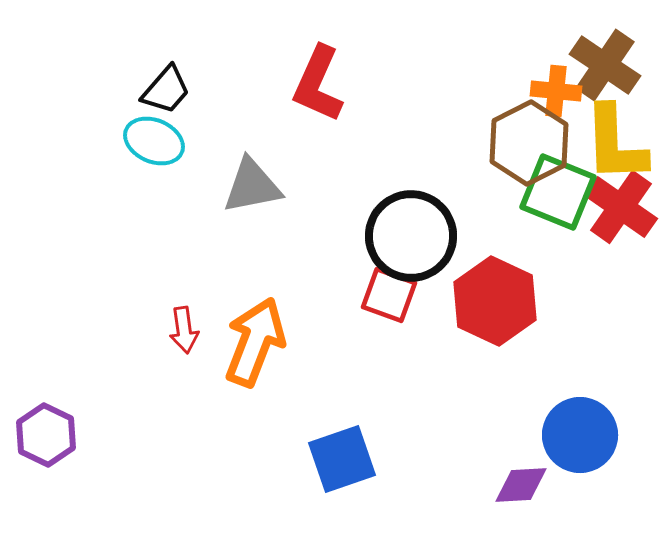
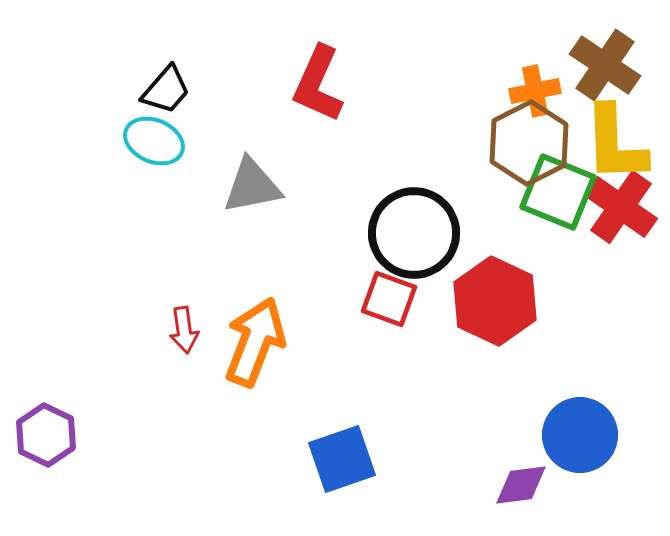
orange cross: moved 21 px left; rotated 18 degrees counterclockwise
black circle: moved 3 px right, 3 px up
red square: moved 4 px down
purple diamond: rotated 4 degrees counterclockwise
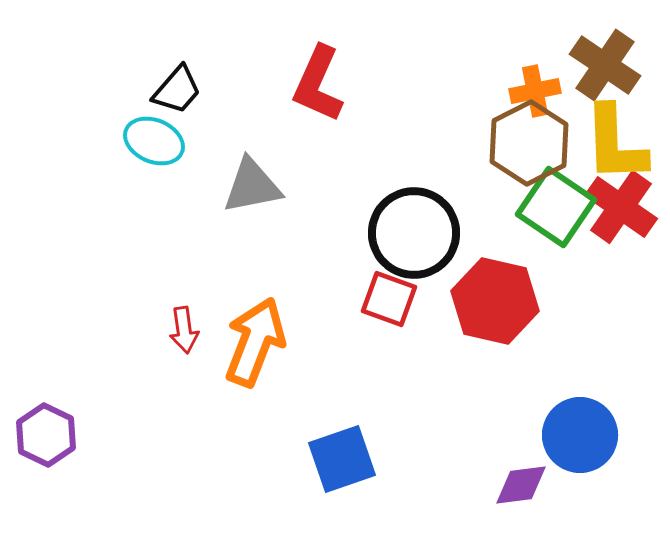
black trapezoid: moved 11 px right
green square: moved 2 px left, 15 px down; rotated 12 degrees clockwise
red hexagon: rotated 12 degrees counterclockwise
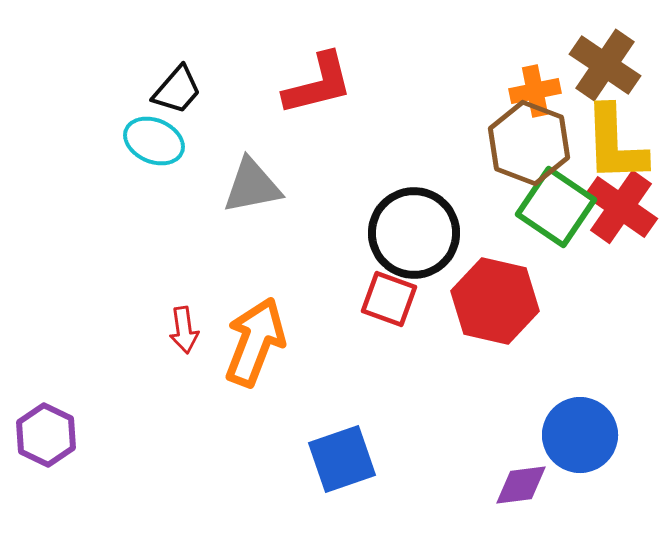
red L-shape: rotated 128 degrees counterclockwise
brown hexagon: rotated 12 degrees counterclockwise
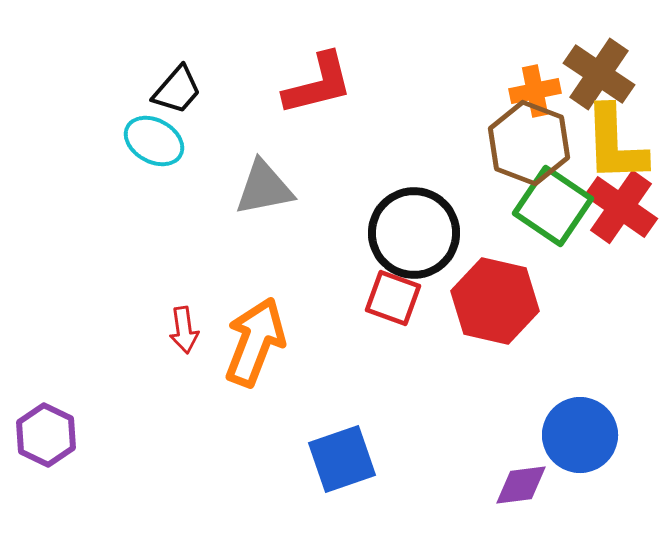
brown cross: moved 6 px left, 9 px down
cyan ellipse: rotated 6 degrees clockwise
gray triangle: moved 12 px right, 2 px down
green square: moved 3 px left, 1 px up
red square: moved 4 px right, 1 px up
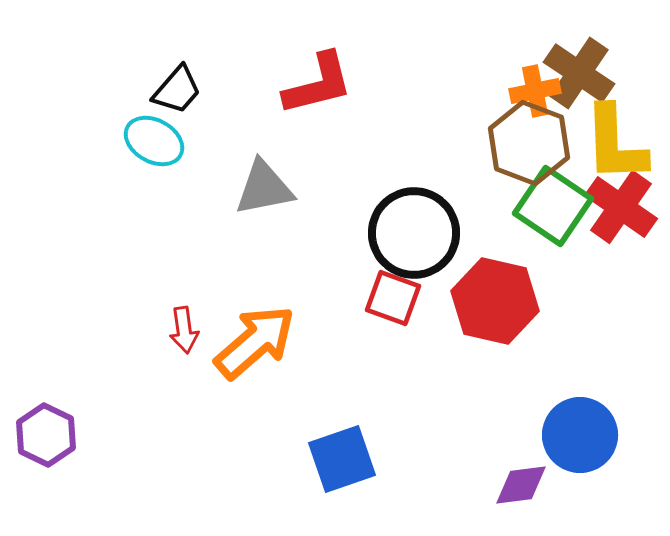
brown cross: moved 20 px left, 1 px up
orange arrow: rotated 28 degrees clockwise
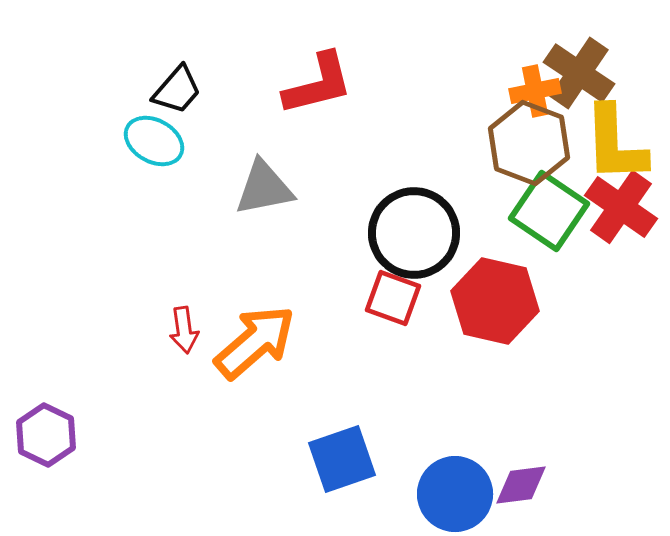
green square: moved 4 px left, 5 px down
blue circle: moved 125 px left, 59 px down
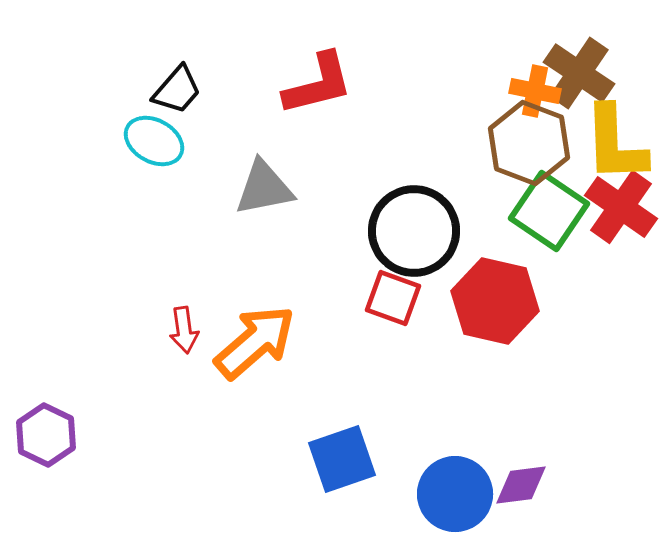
orange cross: rotated 24 degrees clockwise
black circle: moved 2 px up
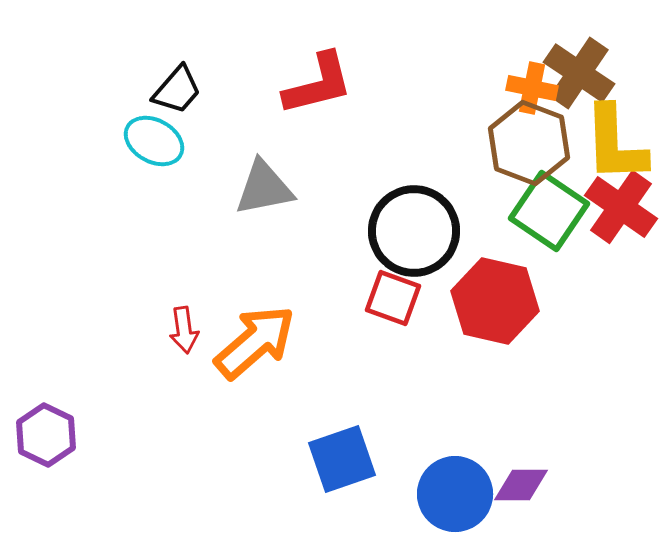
orange cross: moved 3 px left, 3 px up
purple diamond: rotated 8 degrees clockwise
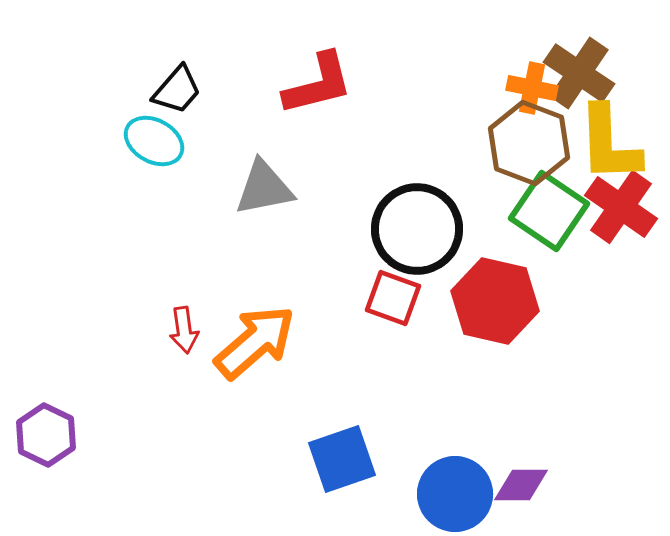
yellow L-shape: moved 6 px left
black circle: moved 3 px right, 2 px up
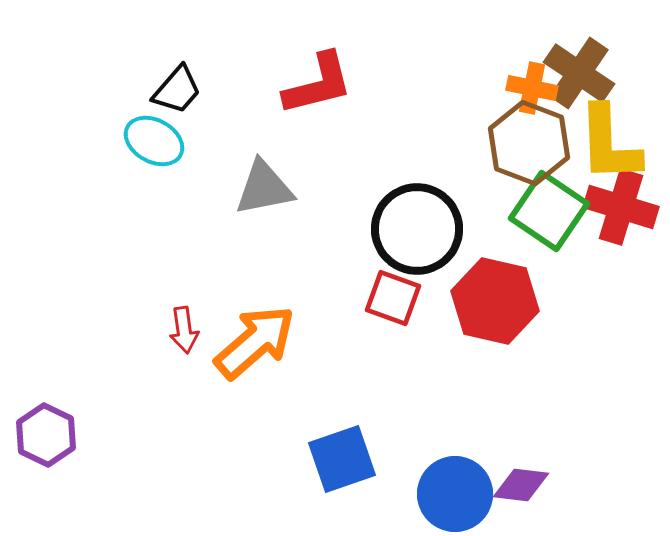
red cross: rotated 18 degrees counterclockwise
purple diamond: rotated 6 degrees clockwise
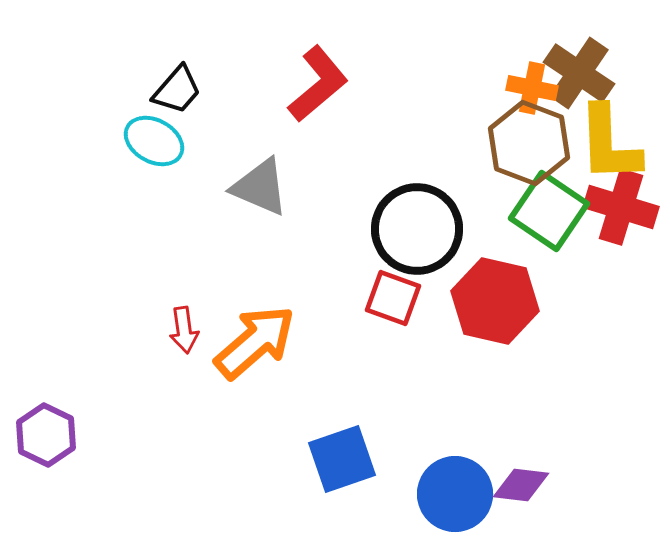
red L-shape: rotated 26 degrees counterclockwise
gray triangle: moved 4 px left, 1 px up; rotated 34 degrees clockwise
